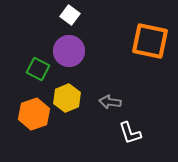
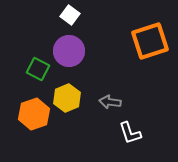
orange square: rotated 30 degrees counterclockwise
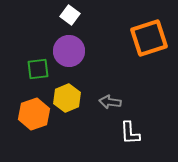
orange square: moved 1 px left, 3 px up
green square: rotated 35 degrees counterclockwise
white L-shape: rotated 15 degrees clockwise
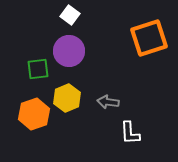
gray arrow: moved 2 px left
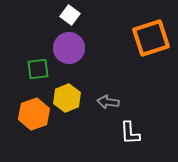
orange square: moved 2 px right
purple circle: moved 3 px up
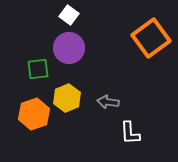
white square: moved 1 px left
orange square: rotated 18 degrees counterclockwise
